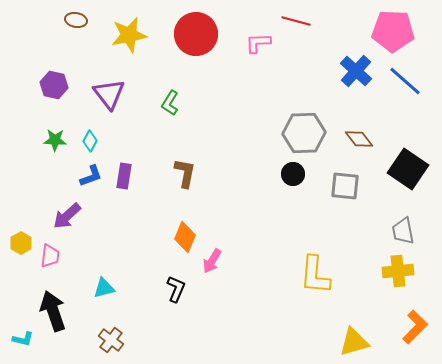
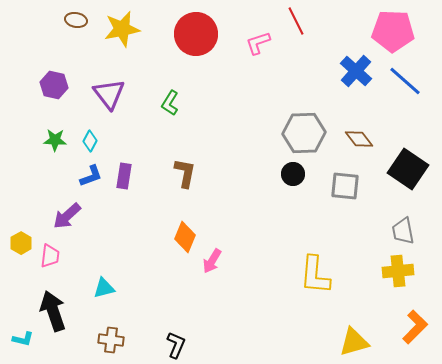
red line: rotated 48 degrees clockwise
yellow star: moved 7 px left, 6 px up
pink L-shape: rotated 16 degrees counterclockwise
black L-shape: moved 56 px down
brown cross: rotated 30 degrees counterclockwise
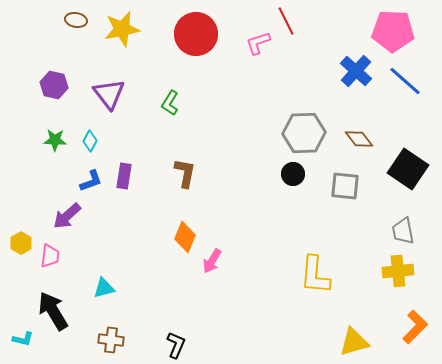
red line: moved 10 px left
blue L-shape: moved 5 px down
black arrow: rotated 12 degrees counterclockwise
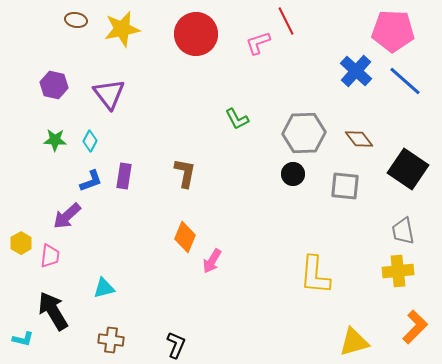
green L-shape: moved 67 px right, 16 px down; rotated 60 degrees counterclockwise
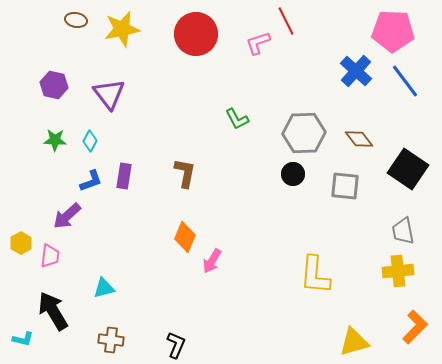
blue line: rotated 12 degrees clockwise
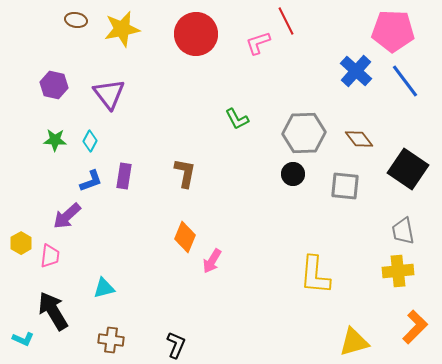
cyan L-shape: rotated 10 degrees clockwise
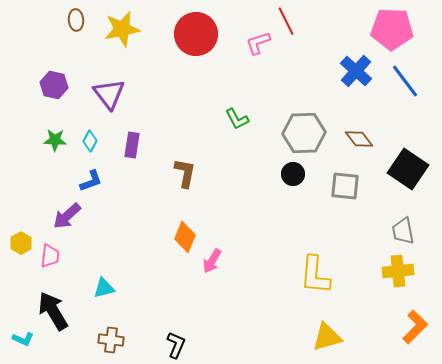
brown ellipse: rotated 75 degrees clockwise
pink pentagon: moved 1 px left, 2 px up
purple rectangle: moved 8 px right, 31 px up
yellow triangle: moved 27 px left, 5 px up
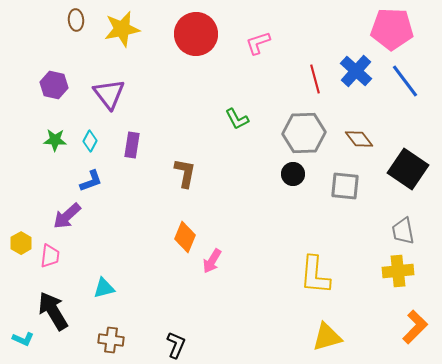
red line: moved 29 px right, 58 px down; rotated 12 degrees clockwise
